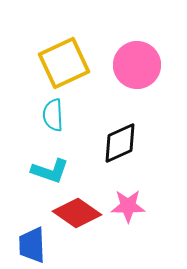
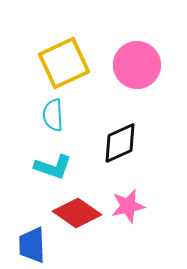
cyan L-shape: moved 3 px right, 4 px up
pink star: rotated 12 degrees counterclockwise
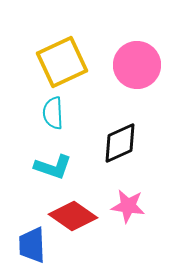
yellow square: moved 2 px left, 1 px up
cyan semicircle: moved 2 px up
pink star: rotated 20 degrees clockwise
red diamond: moved 4 px left, 3 px down
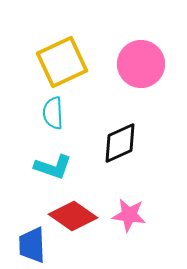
pink circle: moved 4 px right, 1 px up
pink star: moved 1 px right, 9 px down
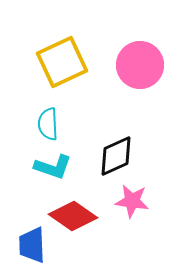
pink circle: moved 1 px left, 1 px down
cyan semicircle: moved 5 px left, 11 px down
black diamond: moved 4 px left, 13 px down
pink star: moved 3 px right, 14 px up
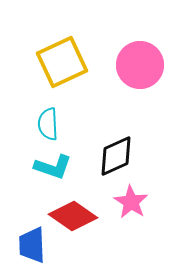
pink star: moved 1 px left, 1 px down; rotated 24 degrees clockwise
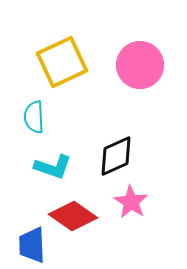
cyan semicircle: moved 14 px left, 7 px up
